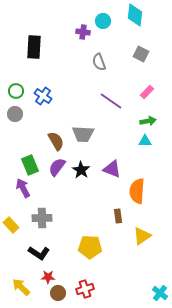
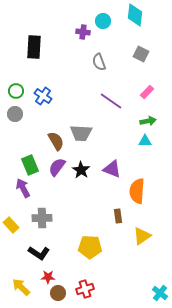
gray trapezoid: moved 2 px left, 1 px up
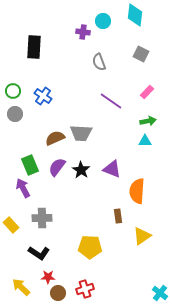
green circle: moved 3 px left
brown semicircle: moved 1 px left, 3 px up; rotated 84 degrees counterclockwise
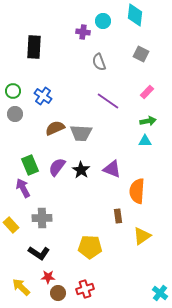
purple line: moved 3 px left
brown semicircle: moved 10 px up
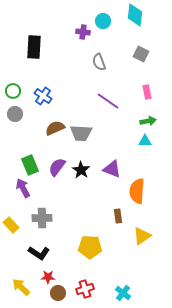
pink rectangle: rotated 56 degrees counterclockwise
cyan cross: moved 37 px left
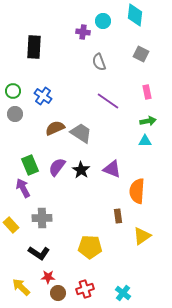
gray trapezoid: rotated 150 degrees counterclockwise
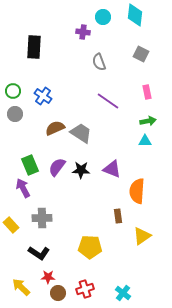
cyan circle: moved 4 px up
black star: rotated 30 degrees counterclockwise
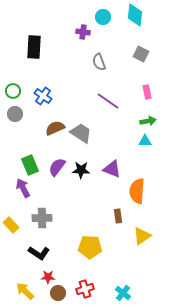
yellow arrow: moved 4 px right, 4 px down
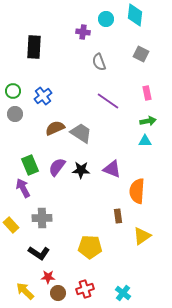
cyan circle: moved 3 px right, 2 px down
pink rectangle: moved 1 px down
blue cross: rotated 18 degrees clockwise
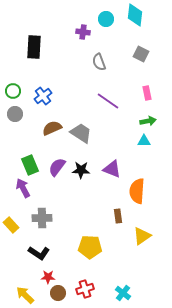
brown semicircle: moved 3 px left
cyan triangle: moved 1 px left
yellow arrow: moved 4 px down
